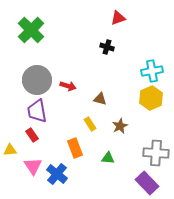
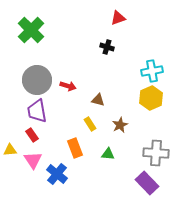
brown triangle: moved 2 px left, 1 px down
brown star: moved 1 px up
green triangle: moved 4 px up
pink triangle: moved 6 px up
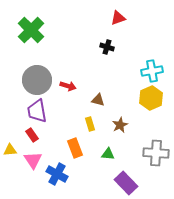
yellow rectangle: rotated 16 degrees clockwise
blue cross: rotated 10 degrees counterclockwise
purple rectangle: moved 21 px left
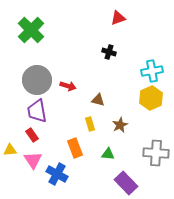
black cross: moved 2 px right, 5 px down
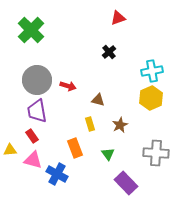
black cross: rotated 32 degrees clockwise
red rectangle: moved 1 px down
green triangle: rotated 48 degrees clockwise
pink triangle: rotated 42 degrees counterclockwise
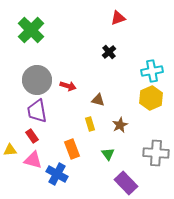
orange rectangle: moved 3 px left, 1 px down
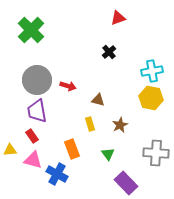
yellow hexagon: rotated 25 degrees counterclockwise
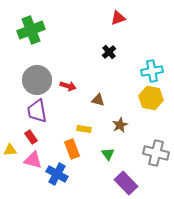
green cross: rotated 24 degrees clockwise
yellow rectangle: moved 6 px left, 5 px down; rotated 64 degrees counterclockwise
red rectangle: moved 1 px left, 1 px down
gray cross: rotated 10 degrees clockwise
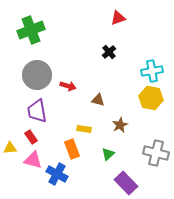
gray circle: moved 5 px up
yellow triangle: moved 2 px up
green triangle: rotated 24 degrees clockwise
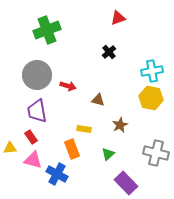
green cross: moved 16 px right
